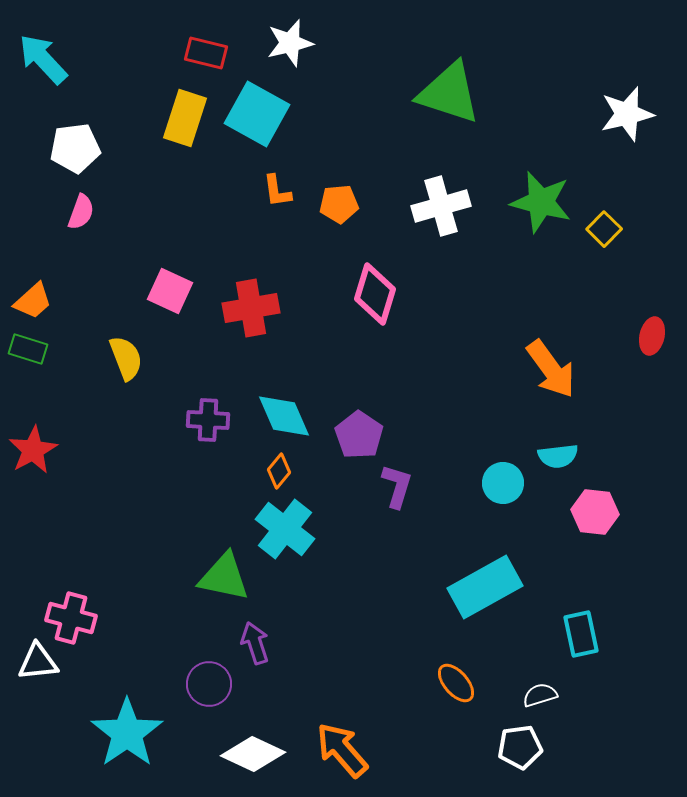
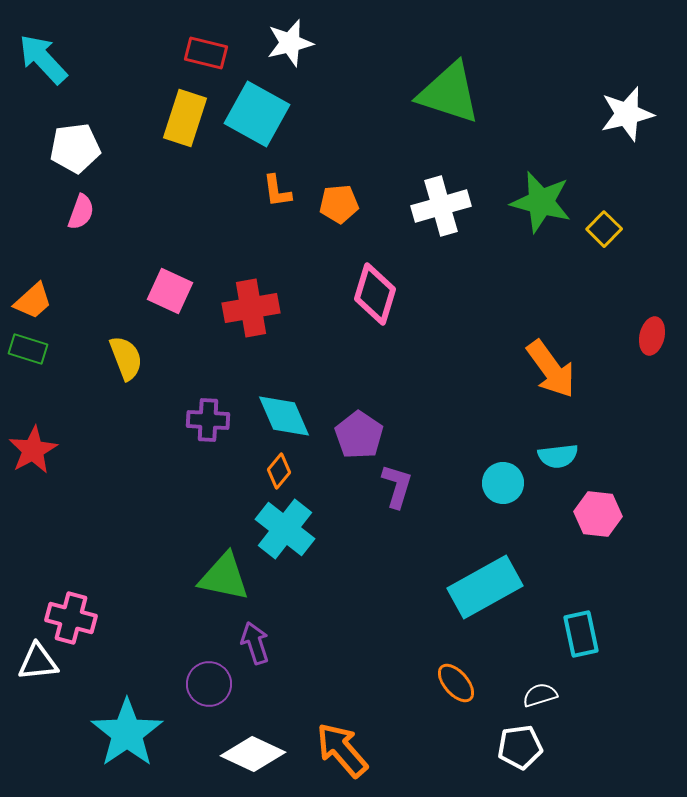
pink hexagon at (595, 512): moved 3 px right, 2 px down
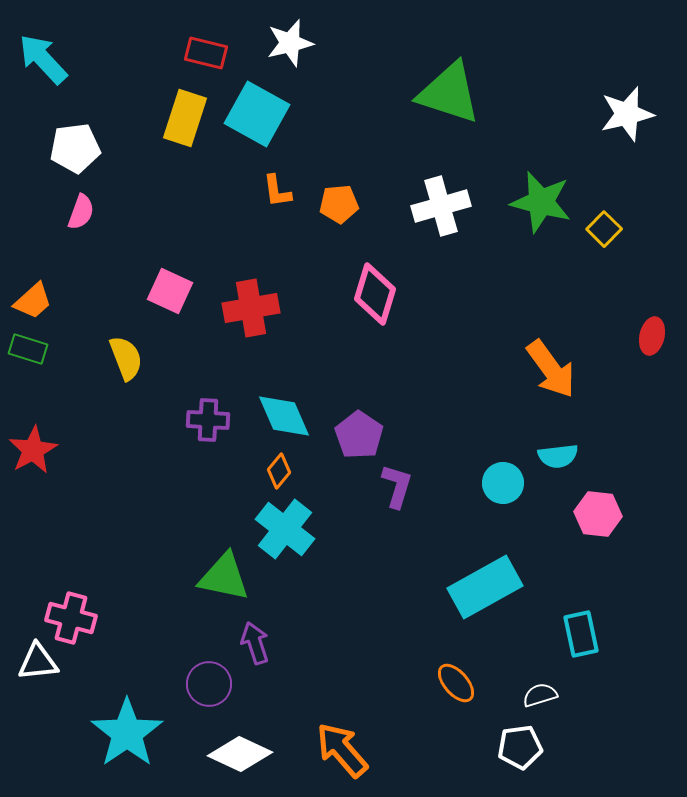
white diamond at (253, 754): moved 13 px left
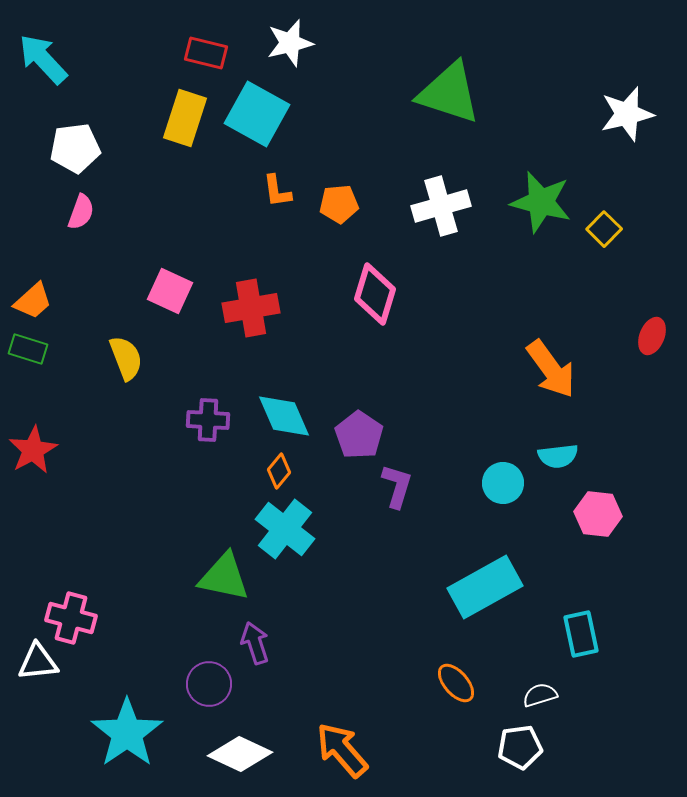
red ellipse at (652, 336): rotated 9 degrees clockwise
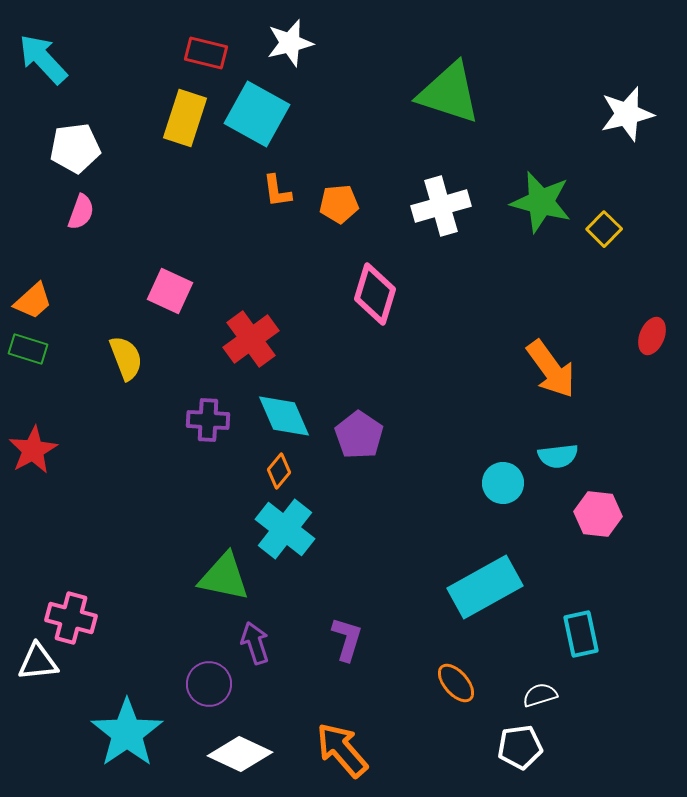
red cross at (251, 308): moved 31 px down; rotated 26 degrees counterclockwise
purple L-shape at (397, 486): moved 50 px left, 153 px down
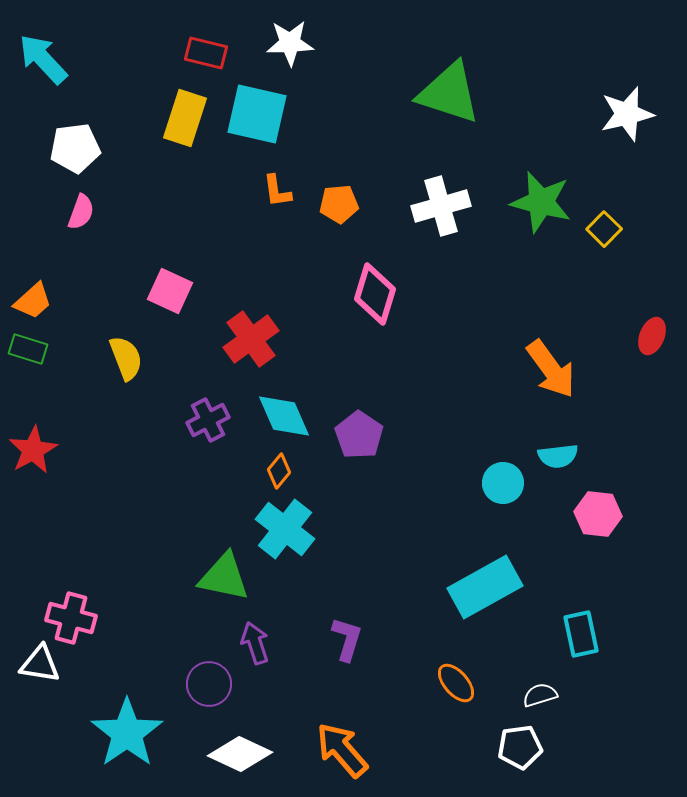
white star at (290, 43): rotated 12 degrees clockwise
cyan square at (257, 114): rotated 16 degrees counterclockwise
purple cross at (208, 420): rotated 30 degrees counterclockwise
white triangle at (38, 662): moved 2 px right, 2 px down; rotated 15 degrees clockwise
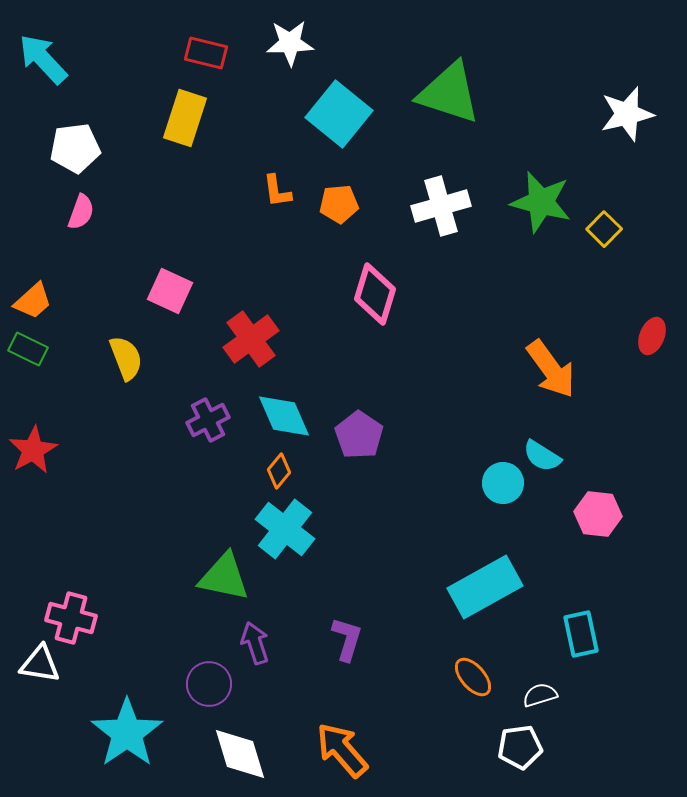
cyan square at (257, 114): moved 82 px right; rotated 26 degrees clockwise
green rectangle at (28, 349): rotated 9 degrees clockwise
cyan semicircle at (558, 456): moved 16 px left; rotated 39 degrees clockwise
orange ellipse at (456, 683): moved 17 px right, 6 px up
white diamond at (240, 754): rotated 48 degrees clockwise
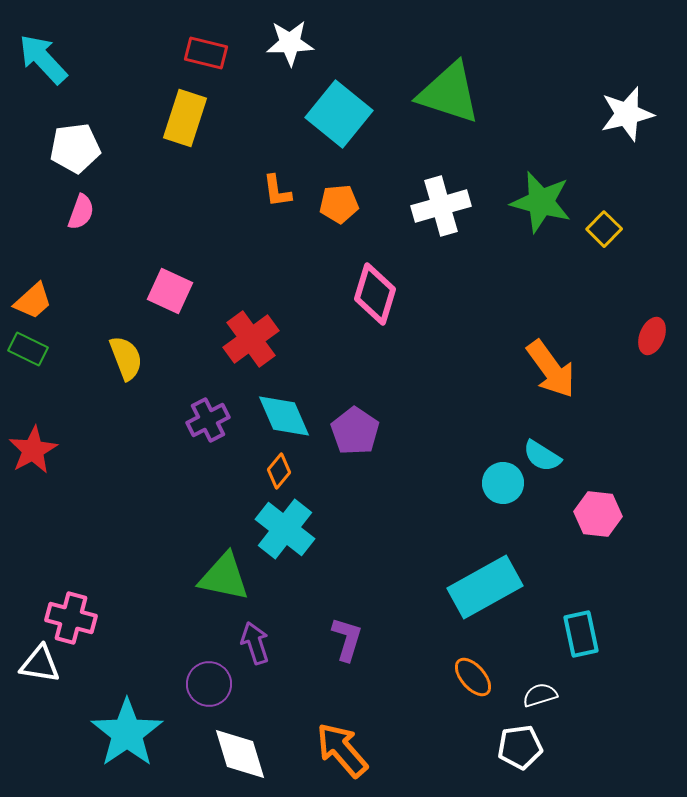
purple pentagon at (359, 435): moved 4 px left, 4 px up
